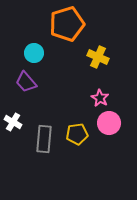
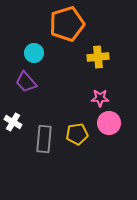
yellow cross: rotated 30 degrees counterclockwise
pink star: rotated 30 degrees counterclockwise
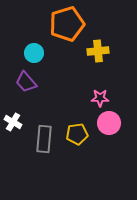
yellow cross: moved 6 px up
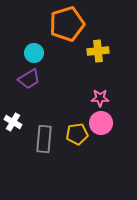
purple trapezoid: moved 3 px right, 3 px up; rotated 80 degrees counterclockwise
pink circle: moved 8 px left
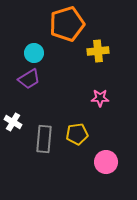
pink circle: moved 5 px right, 39 px down
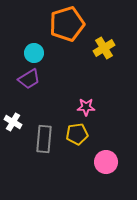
yellow cross: moved 6 px right, 3 px up; rotated 25 degrees counterclockwise
pink star: moved 14 px left, 9 px down
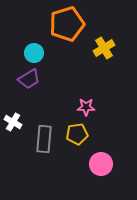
pink circle: moved 5 px left, 2 px down
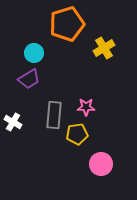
gray rectangle: moved 10 px right, 24 px up
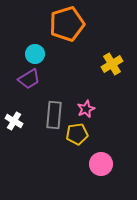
yellow cross: moved 8 px right, 16 px down
cyan circle: moved 1 px right, 1 px down
pink star: moved 2 px down; rotated 24 degrees counterclockwise
white cross: moved 1 px right, 1 px up
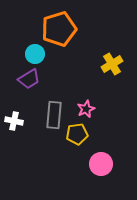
orange pentagon: moved 8 px left, 5 px down
white cross: rotated 18 degrees counterclockwise
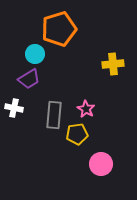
yellow cross: moved 1 px right; rotated 25 degrees clockwise
pink star: rotated 18 degrees counterclockwise
white cross: moved 13 px up
